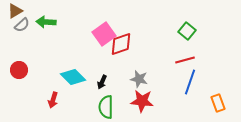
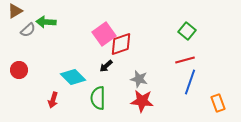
gray semicircle: moved 6 px right, 5 px down
black arrow: moved 4 px right, 16 px up; rotated 24 degrees clockwise
green semicircle: moved 8 px left, 9 px up
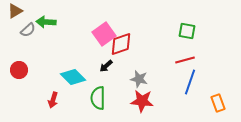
green square: rotated 30 degrees counterclockwise
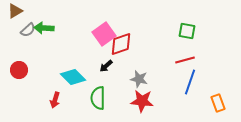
green arrow: moved 2 px left, 6 px down
red arrow: moved 2 px right
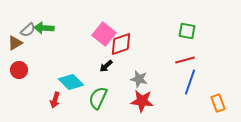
brown triangle: moved 32 px down
pink square: rotated 15 degrees counterclockwise
cyan diamond: moved 2 px left, 5 px down
green semicircle: rotated 25 degrees clockwise
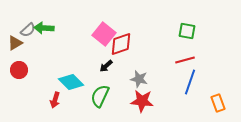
green semicircle: moved 2 px right, 2 px up
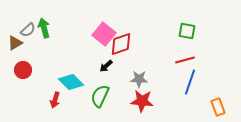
green arrow: rotated 72 degrees clockwise
red circle: moved 4 px right
gray star: rotated 12 degrees counterclockwise
orange rectangle: moved 4 px down
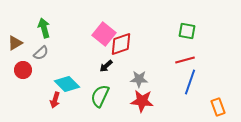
gray semicircle: moved 13 px right, 23 px down
cyan diamond: moved 4 px left, 2 px down
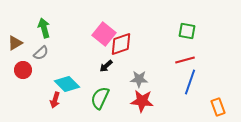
green semicircle: moved 2 px down
